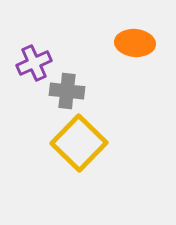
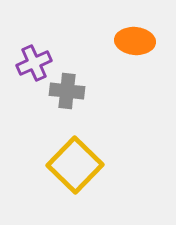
orange ellipse: moved 2 px up
yellow square: moved 4 px left, 22 px down
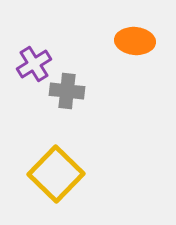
purple cross: moved 1 px down; rotated 8 degrees counterclockwise
yellow square: moved 19 px left, 9 px down
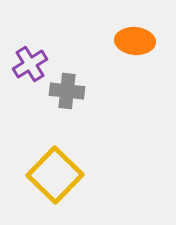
purple cross: moved 4 px left
yellow square: moved 1 px left, 1 px down
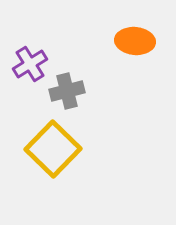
gray cross: rotated 20 degrees counterclockwise
yellow square: moved 2 px left, 26 px up
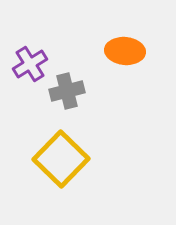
orange ellipse: moved 10 px left, 10 px down
yellow square: moved 8 px right, 10 px down
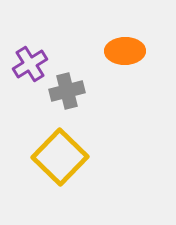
orange ellipse: rotated 6 degrees counterclockwise
yellow square: moved 1 px left, 2 px up
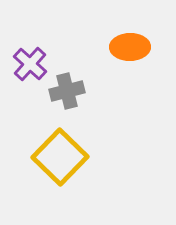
orange ellipse: moved 5 px right, 4 px up
purple cross: rotated 16 degrees counterclockwise
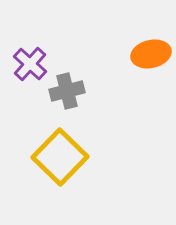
orange ellipse: moved 21 px right, 7 px down; rotated 12 degrees counterclockwise
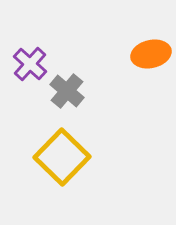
gray cross: rotated 36 degrees counterclockwise
yellow square: moved 2 px right
